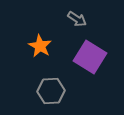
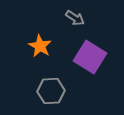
gray arrow: moved 2 px left, 1 px up
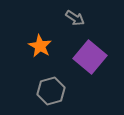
purple square: rotated 8 degrees clockwise
gray hexagon: rotated 12 degrees counterclockwise
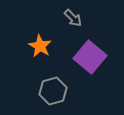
gray arrow: moved 2 px left; rotated 12 degrees clockwise
gray hexagon: moved 2 px right
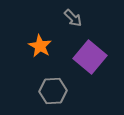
gray hexagon: rotated 12 degrees clockwise
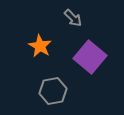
gray hexagon: rotated 8 degrees counterclockwise
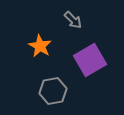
gray arrow: moved 2 px down
purple square: moved 3 px down; rotated 20 degrees clockwise
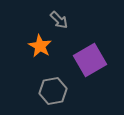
gray arrow: moved 14 px left
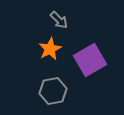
orange star: moved 10 px right, 3 px down; rotated 15 degrees clockwise
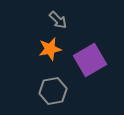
gray arrow: moved 1 px left
orange star: rotated 15 degrees clockwise
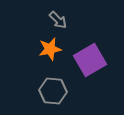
gray hexagon: rotated 16 degrees clockwise
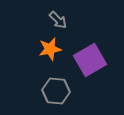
gray hexagon: moved 3 px right
